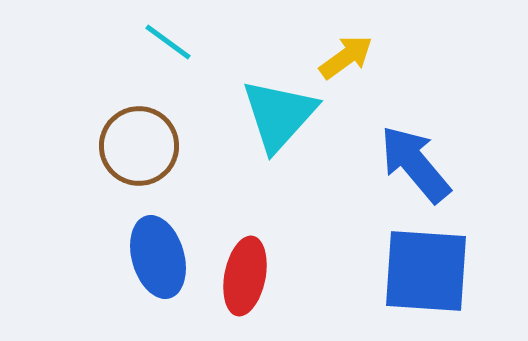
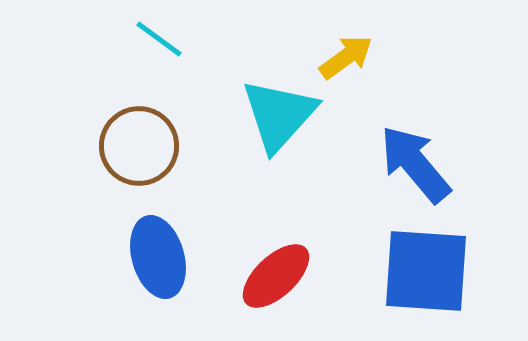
cyan line: moved 9 px left, 3 px up
red ellipse: moved 31 px right; rotated 36 degrees clockwise
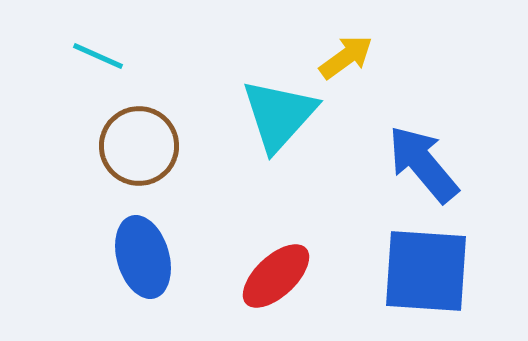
cyan line: moved 61 px left, 17 px down; rotated 12 degrees counterclockwise
blue arrow: moved 8 px right
blue ellipse: moved 15 px left
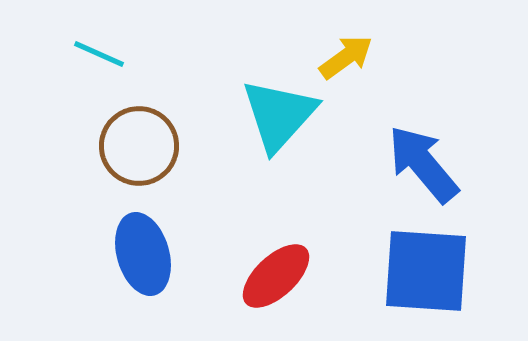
cyan line: moved 1 px right, 2 px up
blue ellipse: moved 3 px up
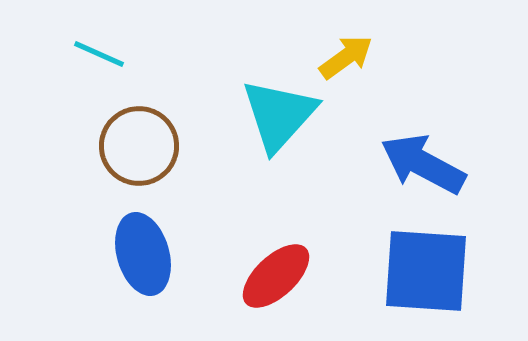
blue arrow: rotated 22 degrees counterclockwise
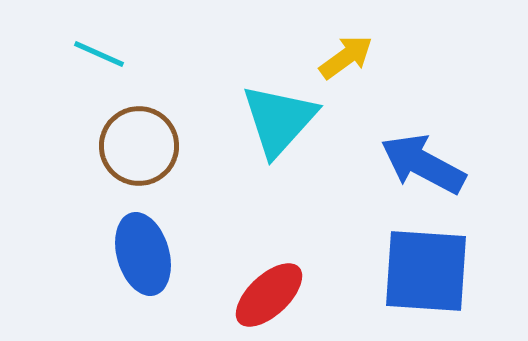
cyan triangle: moved 5 px down
red ellipse: moved 7 px left, 19 px down
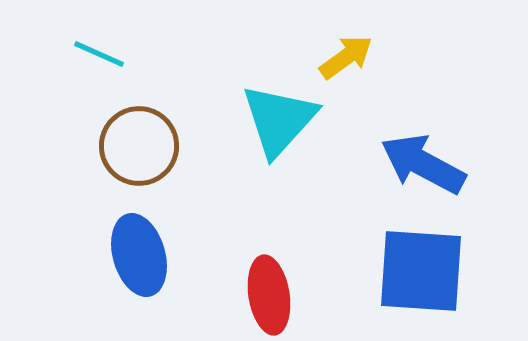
blue ellipse: moved 4 px left, 1 px down
blue square: moved 5 px left
red ellipse: rotated 56 degrees counterclockwise
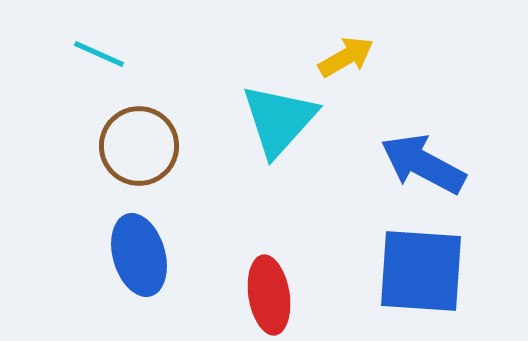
yellow arrow: rotated 6 degrees clockwise
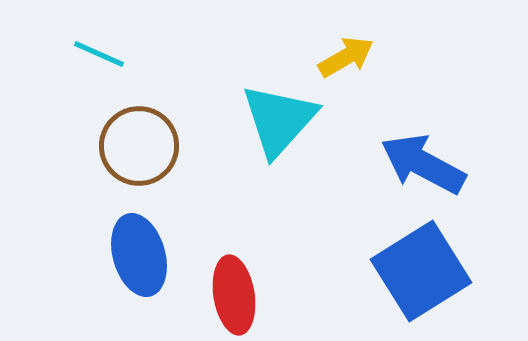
blue square: rotated 36 degrees counterclockwise
red ellipse: moved 35 px left
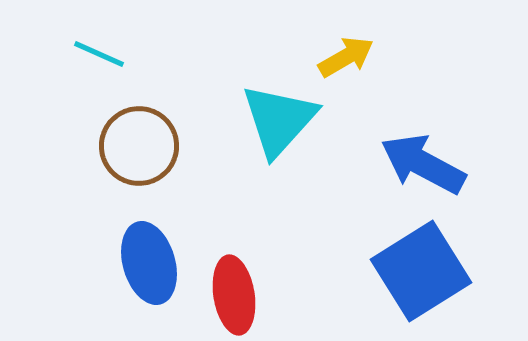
blue ellipse: moved 10 px right, 8 px down
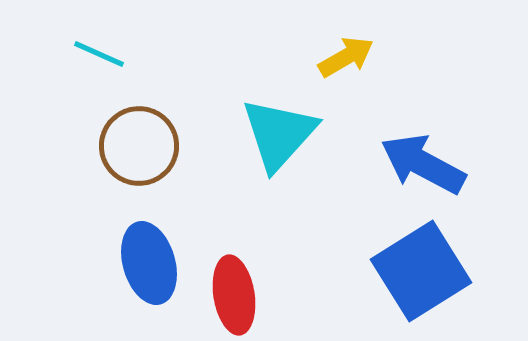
cyan triangle: moved 14 px down
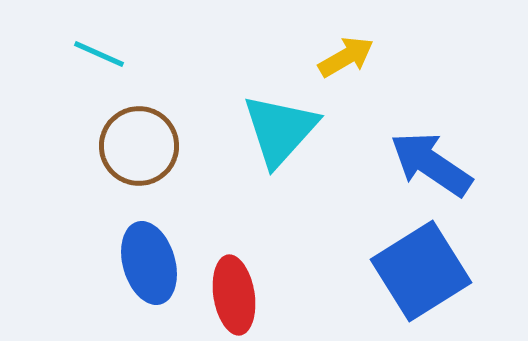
cyan triangle: moved 1 px right, 4 px up
blue arrow: moved 8 px right; rotated 6 degrees clockwise
